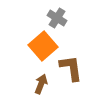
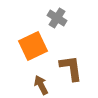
orange square: moved 10 px left; rotated 16 degrees clockwise
brown arrow: moved 1 px down; rotated 48 degrees counterclockwise
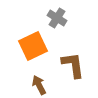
brown L-shape: moved 2 px right, 3 px up
brown arrow: moved 2 px left
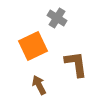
brown L-shape: moved 3 px right, 1 px up
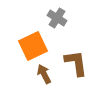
brown L-shape: moved 1 px up
brown arrow: moved 5 px right, 11 px up
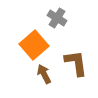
orange square: moved 1 px right, 1 px up; rotated 16 degrees counterclockwise
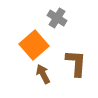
brown L-shape: rotated 12 degrees clockwise
brown arrow: moved 1 px left
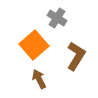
brown L-shape: moved 7 px up; rotated 28 degrees clockwise
brown arrow: moved 4 px left, 5 px down
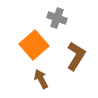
gray cross: rotated 12 degrees counterclockwise
brown arrow: moved 2 px right
